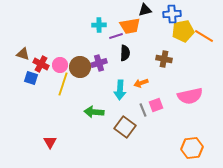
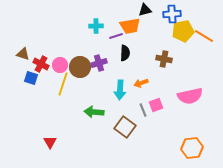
cyan cross: moved 3 px left, 1 px down
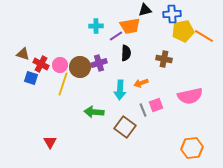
purple line: rotated 16 degrees counterclockwise
black semicircle: moved 1 px right
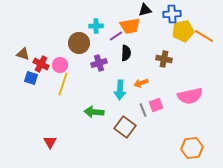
brown circle: moved 1 px left, 24 px up
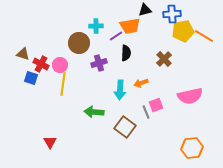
brown cross: rotated 35 degrees clockwise
yellow line: rotated 10 degrees counterclockwise
gray line: moved 3 px right, 2 px down
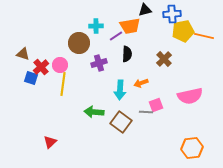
orange line: rotated 18 degrees counterclockwise
black semicircle: moved 1 px right, 1 px down
red cross: moved 3 px down; rotated 21 degrees clockwise
gray line: rotated 64 degrees counterclockwise
brown square: moved 4 px left, 5 px up
red triangle: rotated 16 degrees clockwise
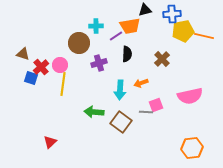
brown cross: moved 2 px left
